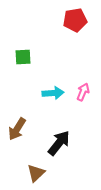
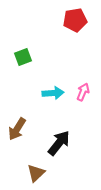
green square: rotated 18 degrees counterclockwise
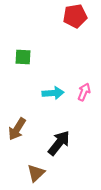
red pentagon: moved 4 px up
green square: rotated 24 degrees clockwise
pink arrow: moved 1 px right
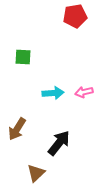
pink arrow: rotated 126 degrees counterclockwise
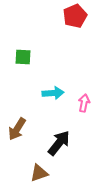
red pentagon: rotated 15 degrees counterclockwise
pink arrow: moved 11 px down; rotated 114 degrees clockwise
brown triangle: moved 3 px right; rotated 24 degrees clockwise
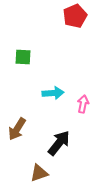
pink arrow: moved 1 px left, 1 px down
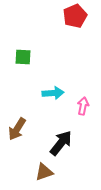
pink arrow: moved 2 px down
black arrow: moved 2 px right
brown triangle: moved 5 px right, 1 px up
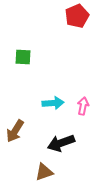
red pentagon: moved 2 px right
cyan arrow: moved 10 px down
brown arrow: moved 2 px left, 2 px down
black arrow: rotated 148 degrees counterclockwise
